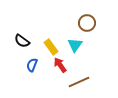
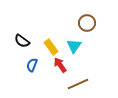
cyan triangle: moved 1 px left, 1 px down
brown line: moved 1 px left, 2 px down
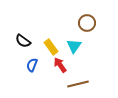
black semicircle: moved 1 px right
brown line: rotated 10 degrees clockwise
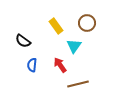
yellow rectangle: moved 5 px right, 21 px up
blue semicircle: rotated 16 degrees counterclockwise
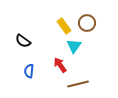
yellow rectangle: moved 8 px right
blue semicircle: moved 3 px left, 6 px down
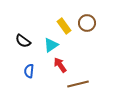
cyan triangle: moved 23 px left, 1 px up; rotated 21 degrees clockwise
